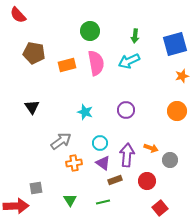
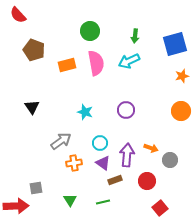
brown pentagon: moved 3 px up; rotated 10 degrees clockwise
orange circle: moved 4 px right
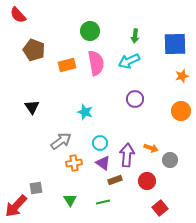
blue square: rotated 15 degrees clockwise
purple circle: moved 9 px right, 11 px up
red arrow: rotated 135 degrees clockwise
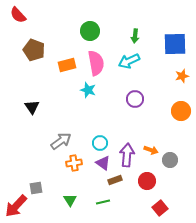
cyan star: moved 3 px right, 22 px up
orange arrow: moved 2 px down
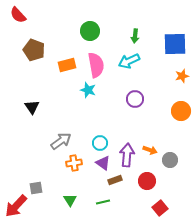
pink semicircle: moved 2 px down
orange arrow: moved 1 px left
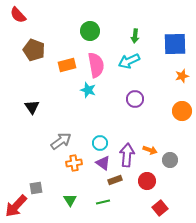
orange circle: moved 1 px right
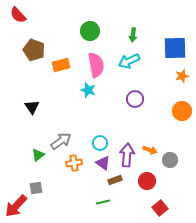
green arrow: moved 2 px left, 1 px up
blue square: moved 4 px down
orange rectangle: moved 6 px left
green triangle: moved 32 px left, 45 px up; rotated 24 degrees clockwise
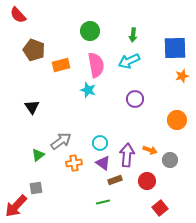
orange circle: moved 5 px left, 9 px down
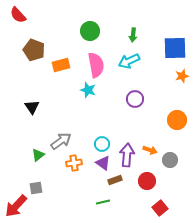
cyan circle: moved 2 px right, 1 px down
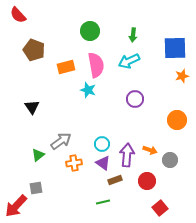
orange rectangle: moved 5 px right, 2 px down
